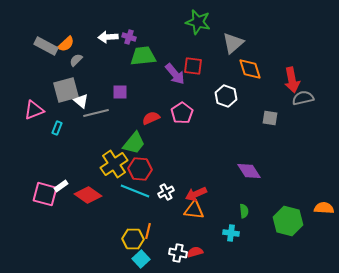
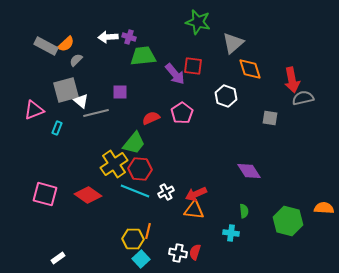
white rectangle at (61, 186): moved 3 px left, 72 px down
red semicircle at (195, 252): rotated 56 degrees counterclockwise
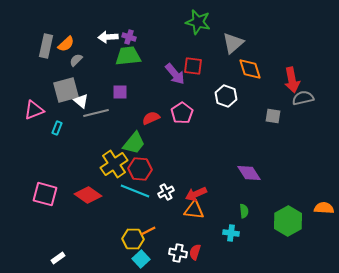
gray rectangle at (46, 46): rotated 75 degrees clockwise
green trapezoid at (143, 56): moved 15 px left
gray square at (270, 118): moved 3 px right, 2 px up
purple diamond at (249, 171): moved 2 px down
green hexagon at (288, 221): rotated 16 degrees clockwise
orange line at (148, 231): rotated 49 degrees clockwise
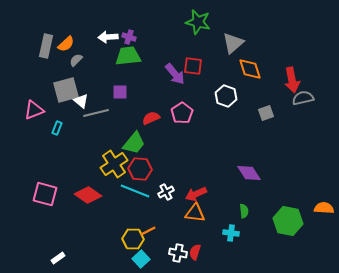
gray square at (273, 116): moved 7 px left, 3 px up; rotated 28 degrees counterclockwise
orange triangle at (194, 210): moved 1 px right, 3 px down
green hexagon at (288, 221): rotated 20 degrees counterclockwise
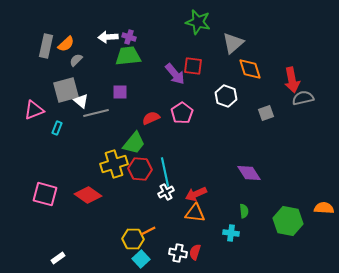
yellow cross at (114, 164): rotated 16 degrees clockwise
cyan line at (135, 191): moved 30 px right, 19 px up; rotated 56 degrees clockwise
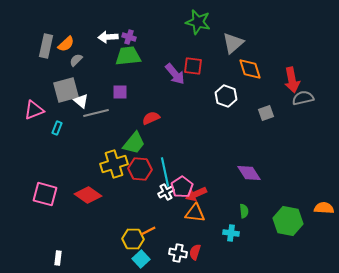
pink pentagon at (182, 113): moved 74 px down
white rectangle at (58, 258): rotated 48 degrees counterclockwise
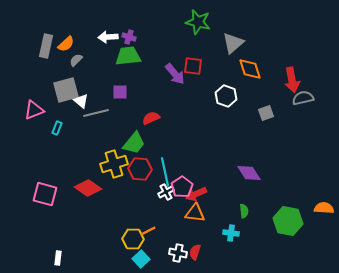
red diamond at (88, 195): moved 7 px up
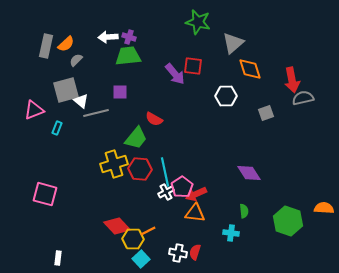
white hexagon at (226, 96): rotated 20 degrees counterclockwise
red semicircle at (151, 118): moved 3 px right, 1 px down; rotated 126 degrees counterclockwise
green trapezoid at (134, 143): moved 2 px right, 5 px up
red diamond at (88, 188): moved 29 px right, 38 px down; rotated 12 degrees clockwise
green hexagon at (288, 221): rotated 8 degrees clockwise
